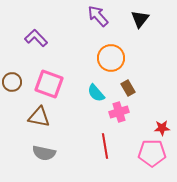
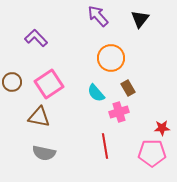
pink square: rotated 36 degrees clockwise
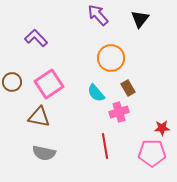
purple arrow: moved 1 px up
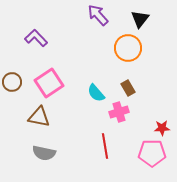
orange circle: moved 17 px right, 10 px up
pink square: moved 1 px up
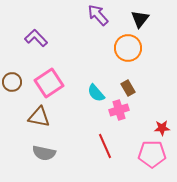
pink cross: moved 2 px up
red line: rotated 15 degrees counterclockwise
pink pentagon: moved 1 px down
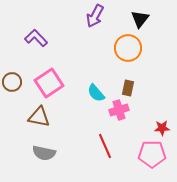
purple arrow: moved 3 px left, 1 px down; rotated 110 degrees counterclockwise
brown rectangle: rotated 42 degrees clockwise
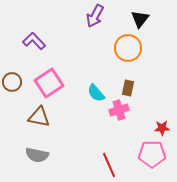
purple L-shape: moved 2 px left, 3 px down
red line: moved 4 px right, 19 px down
gray semicircle: moved 7 px left, 2 px down
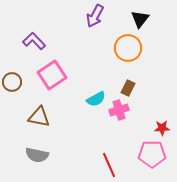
pink square: moved 3 px right, 8 px up
brown rectangle: rotated 14 degrees clockwise
cyan semicircle: moved 6 px down; rotated 78 degrees counterclockwise
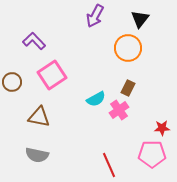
pink cross: rotated 18 degrees counterclockwise
